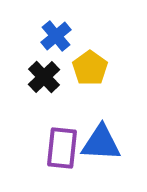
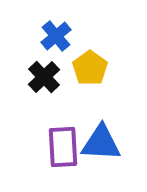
purple rectangle: moved 1 px right, 1 px up; rotated 9 degrees counterclockwise
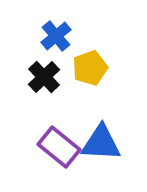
yellow pentagon: rotated 16 degrees clockwise
purple rectangle: moved 4 px left; rotated 48 degrees counterclockwise
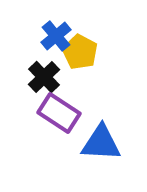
yellow pentagon: moved 10 px left, 16 px up; rotated 24 degrees counterclockwise
purple rectangle: moved 34 px up; rotated 6 degrees counterclockwise
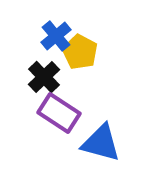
blue triangle: rotated 12 degrees clockwise
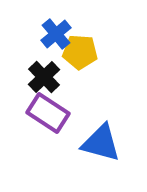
blue cross: moved 2 px up
yellow pentagon: rotated 24 degrees counterclockwise
purple rectangle: moved 11 px left
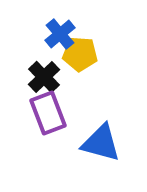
blue cross: moved 4 px right
yellow pentagon: moved 2 px down
purple rectangle: rotated 36 degrees clockwise
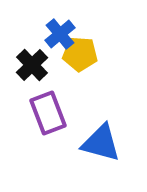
black cross: moved 12 px left, 12 px up
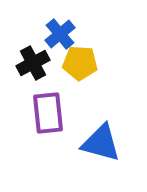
yellow pentagon: moved 9 px down
black cross: moved 1 px right, 2 px up; rotated 16 degrees clockwise
purple rectangle: rotated 15 degrees clockwise
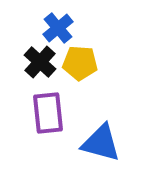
blue cross: moved 2 px left, 6 px up
black cross: moved 7 px right, 1 px up; rotated 20 degrees counterclockwise
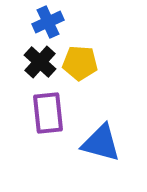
blue cross: moved 10 px left, 6 px up; rotated 16 degrees clockwise
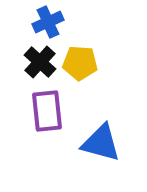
purple rectangle: moved 1 px left, 2 px up
